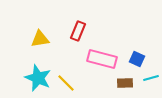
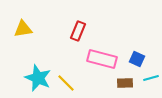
yellow triangle: moved 17 px left, 10 px up
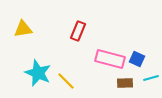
pink rectangle: moved 8 px right
cyan star: moved 5 px up
yellow line: moved 2 px up
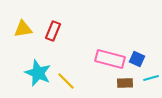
red rectangle: moved 25 px left
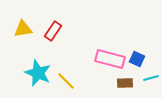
red rectangle: rotated 12 degrees clockwise
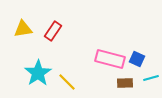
cyan star: rotated 16 degrees clockwise
yellow line: moved 1 px right, 1 px down
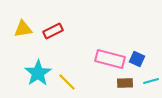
red rectangle: rotated 30 degrees clockwise
cyan line: moved 3 px down
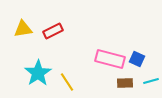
yellow line: rotated 12 degrees clockwise
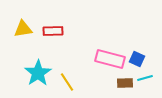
red rectangle: rotated 24 degrees clockwise
cyan line: moved 6 px left, 3 px up
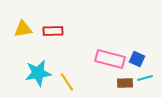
cyan star: rotated 24 degrees clockwise
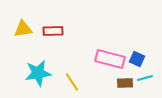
yellow line: moved 5 px right
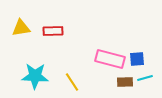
yellow triangle: moved 2 px left, 1 px up
blue square: rotated 28 degrees counterclockwise
cyan star: moved 3 px left, 3 px down; rotated 12 degrees clockwise
brown rectangle: moved 1 px up
